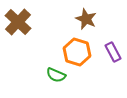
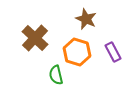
brown cross: moved 17 px right, 16 px down
green semicircle: rotated 54 degrees clockwise
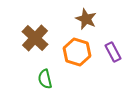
green semicircle: moved 11 px left, 4 px down
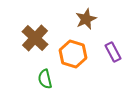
brown star: rotated 25 degrees clockwise
orange hexagon: moved 4 px left, 2 px down
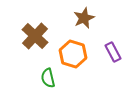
brown star: moved 2 px left, 1 px up
brown cross: moved 2 px up
green semicircle: moved 3 px right, 1 px up
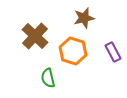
brown star: rotated 10 degrees clockwise
orange hexagon: moved 3 px up
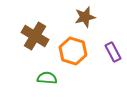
brown star: moved 1 px right, 1 px up
brown cross: rotated 12 degrees counterclockwise
green semicircle: moved 1 px left; rotated 108 degrees clockwise
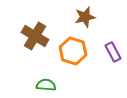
green semicircle: moved 1 px left, 7 px down
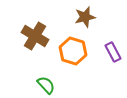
green semicircle: rotated 42 degrees clockwise
